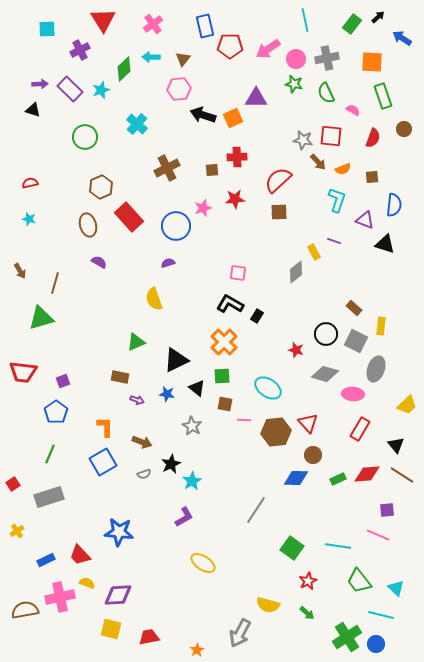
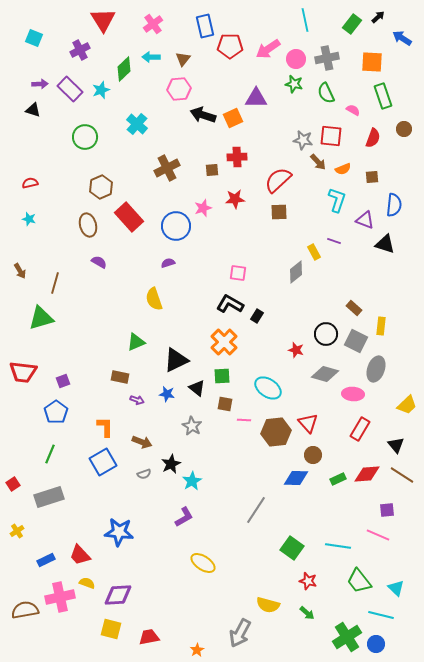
cyan square at (47, 29): moved 13 px left, 9 px down; rotated 24 degrees clockwise
red star at (308, 581): rotated 30 degrees counterclockwise
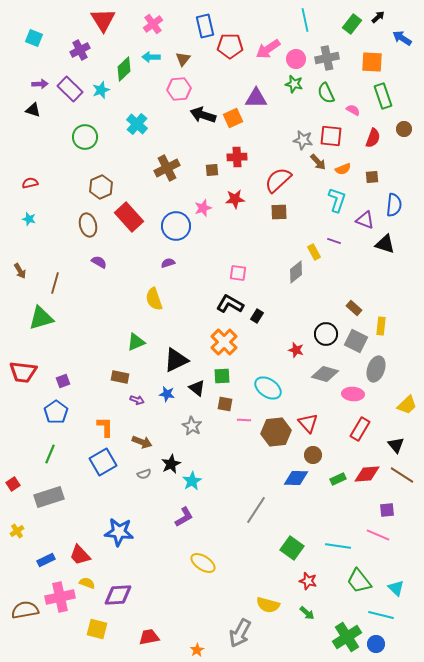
yellow square at (111, 629): moved 14 px left
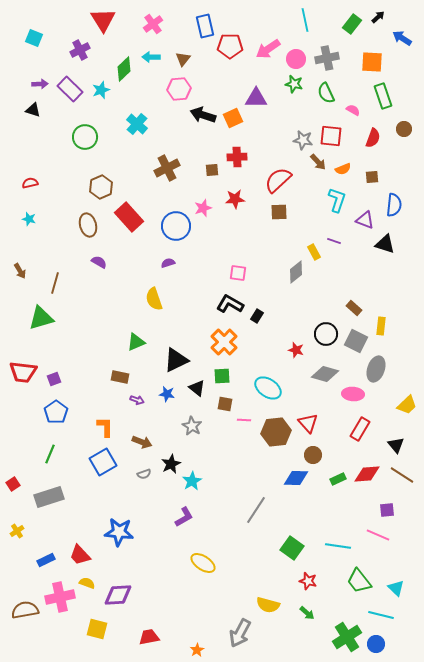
purple square at (63, 381): moved 9 px left, 2 px up
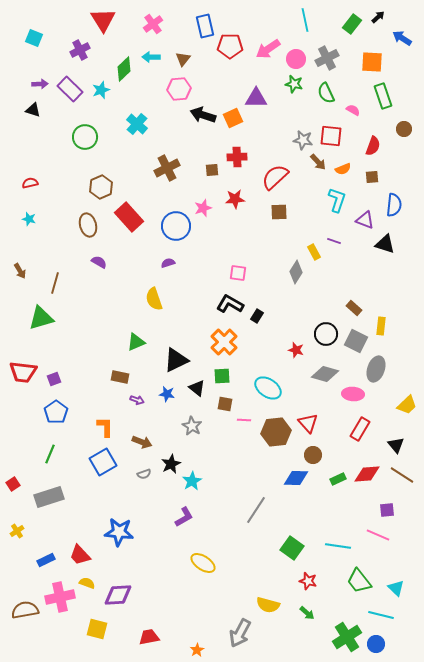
gray cross at (327, 58): rotated 15 degrees counterclockwise
red semicircle at (373, 138): moved 8 px down
red semicircle at (278, 180): moved 3 px left, 3 px up
gray diamond at (296, 272): rotated 20 degrees counterclockwise
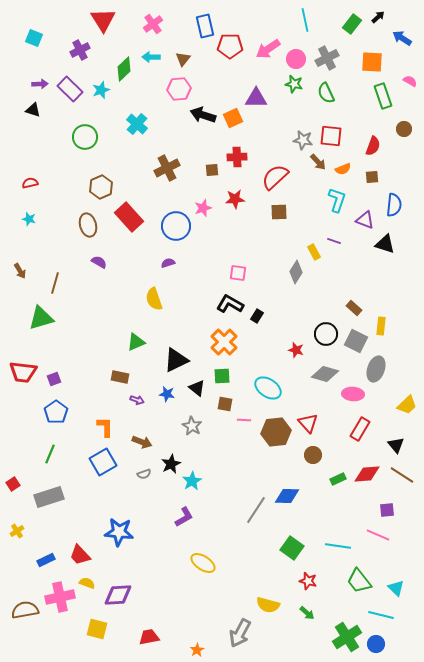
pink semicircle at (353, 110): moved 57 px right, 29 px up
blue diamond at (296, 478): moved 9 px left, 18 px down
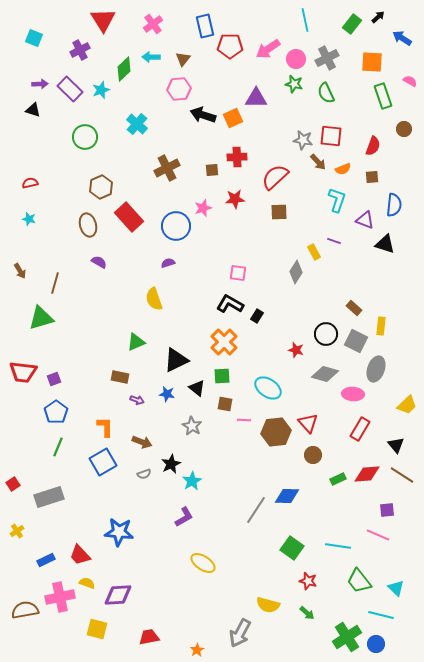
green line at (50, 454): moved 8 px right, 7 px up
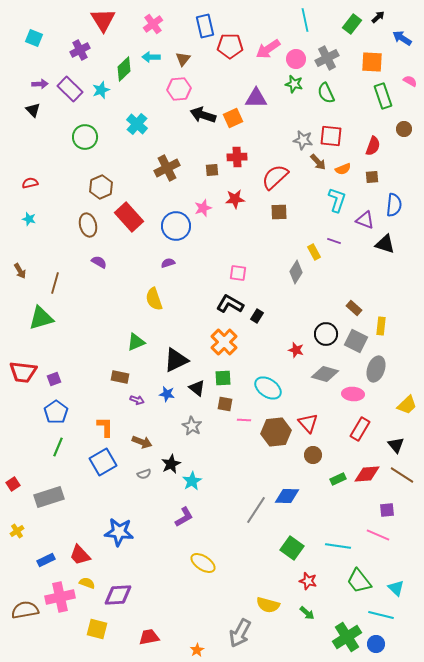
black triangle at (33, 110): rotated 28 degrees clockwise
green square at (222, 376): moved 1 px right, 2 px down
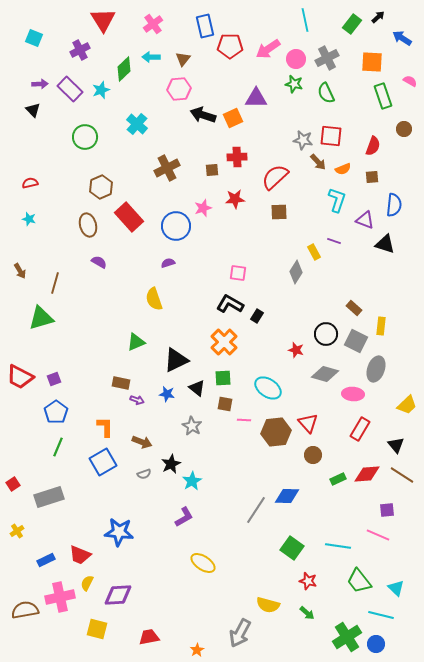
red trapezoid at (23, 372): moved 3 px left, 5 px down; rotated 20 degrees clockwise
brown rectangle at (120, 377): moved 1 px right, 6 px down
red trapezoid at (80, 555): rotated 25 degrees counterclockwise
yellow semicircle at (87, 583): rotated 84 degrees counterclockwise
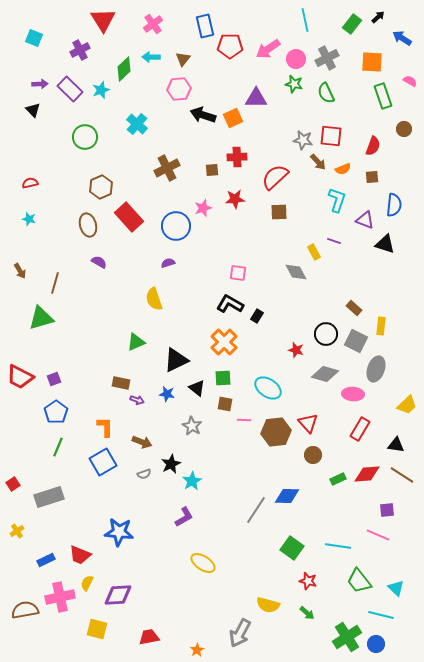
gray diamond at (296, 272): rotated 60 degrees counterclockwise
black triangle at (396, 445): rotated 42 degrees counterclockwise
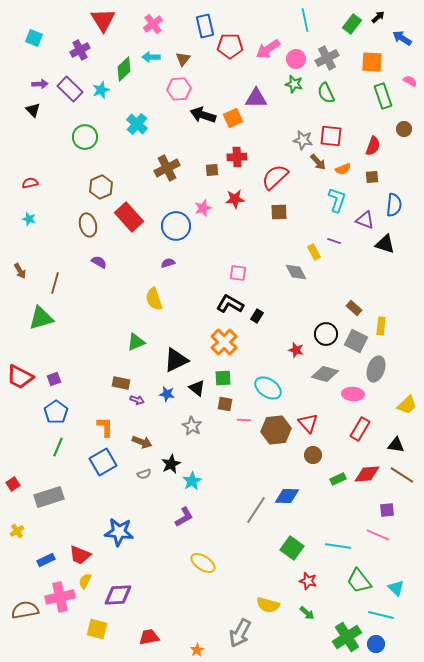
brown hexagon at (276, 432): moved 2 px up
yellow semicircle at (87, 583): moved 2 px left, 2 px up
